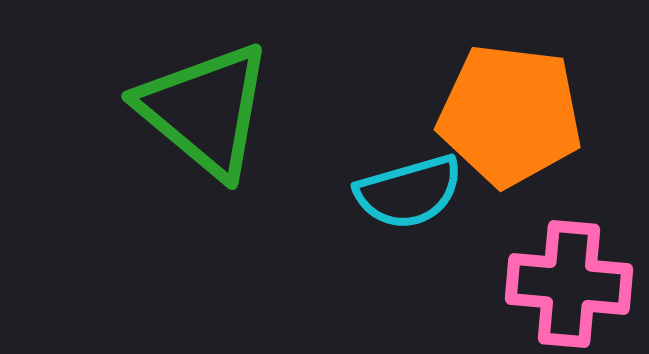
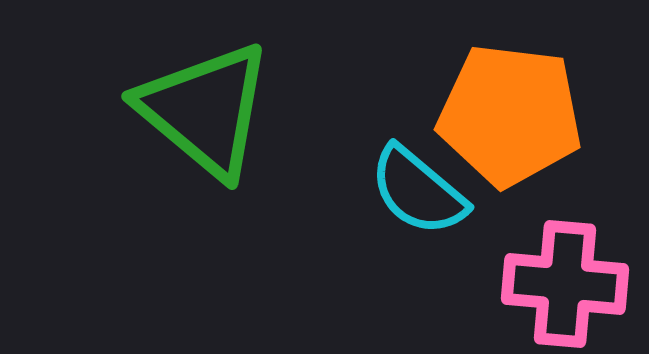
cyan semicircle: moved 9 px right, 1 px up; rotated 56 degrees clockwise
pink cross: moved 4 px left
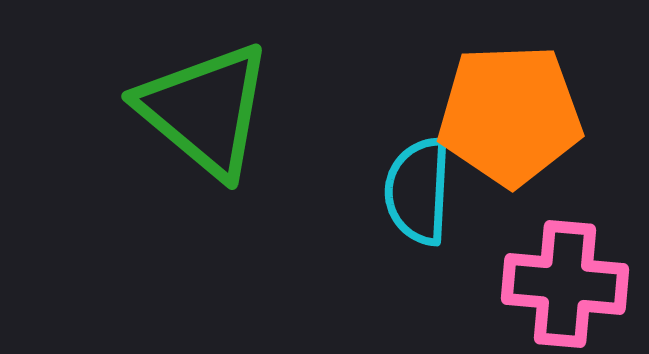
orange pentagon: rotated 9 degrees counterclockwise
cyan semicircle: rotated 53 degrees clockwise
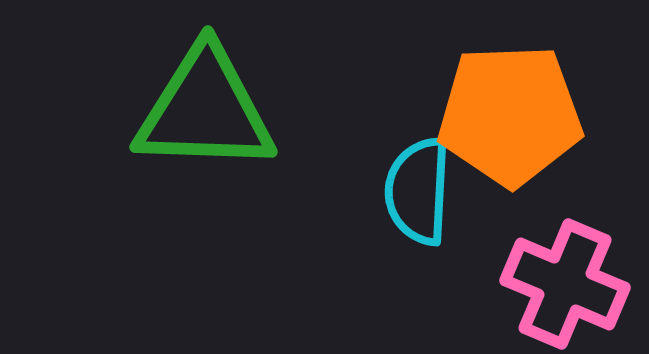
green triangle: rotated 38 degrees counterclockwise
pink cross: rotated 18 degrees clockwise
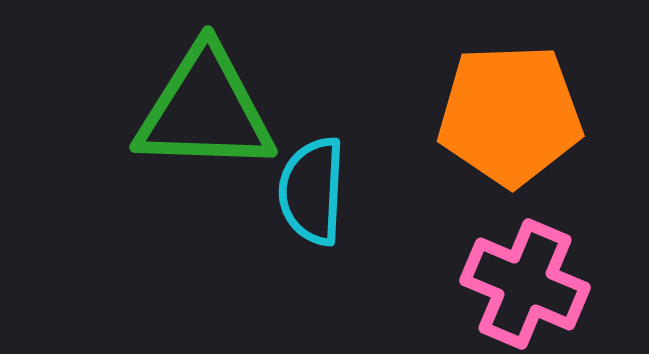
cyan semicircle: moved 106 px left
pink cross: moved 40 px left
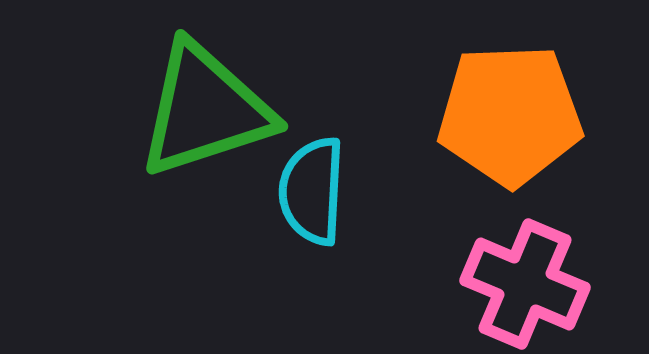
green triangle: rotated 20 degrees counterclockwise
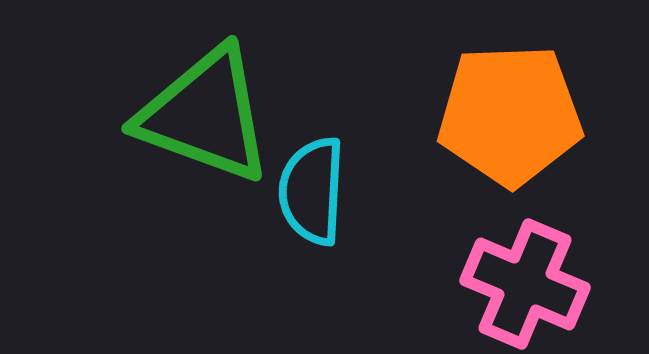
green triangle: moved 5 px down; rotated 38 degrees clockwise
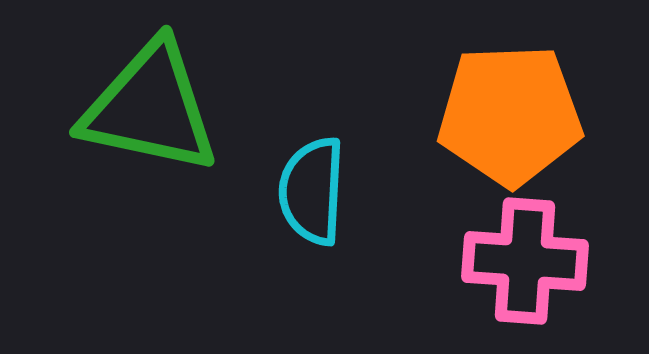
green triangle: moved 55 px left, 7 px up; rotated 8 degrees counterclockwise
pink cross: moved 23 px up; rotated 19 degrees counterclockwise
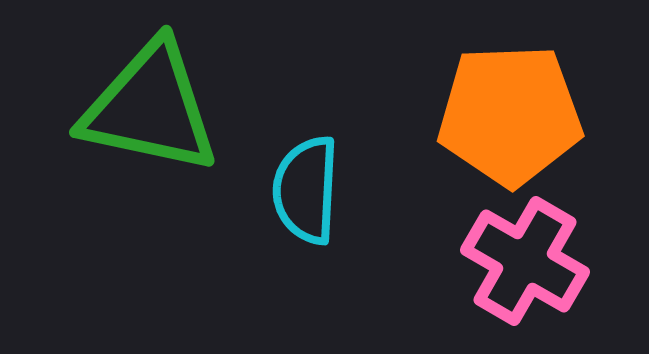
cyan semicircle: moved 6 px left, 1 px up
pink cross: rotated 26 degrees clockwise
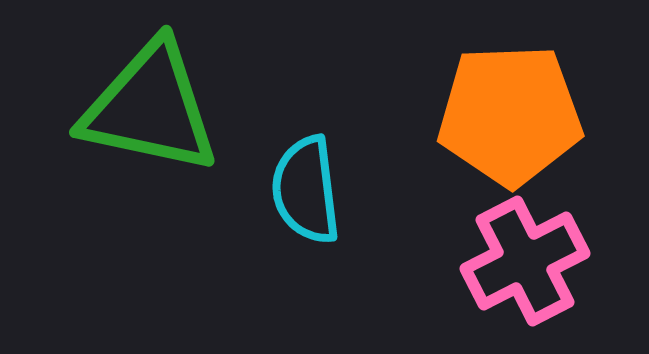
cyan semicircle: rotated 10 degrees counterclockwise
pink cross: rotated 33 degrees clockwise
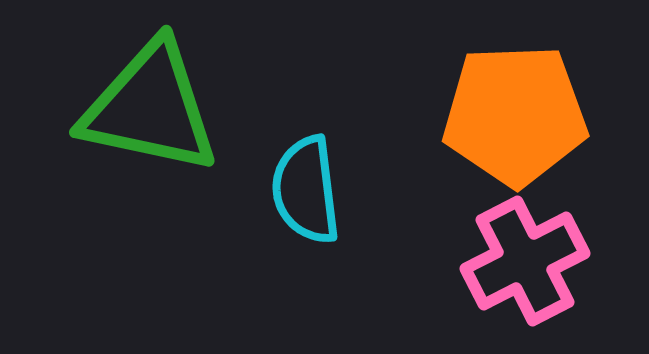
orange pentagon: moved 5 px right
